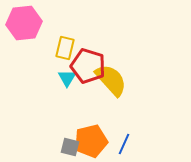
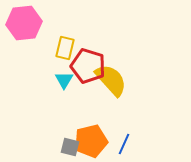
cyan triangle: moved 3 px left, 2 px down
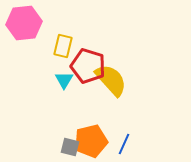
yellow rectangle: moved 2 px left, 2 px up
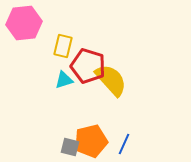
cyan triangle: rotated 42 degrees clockwise
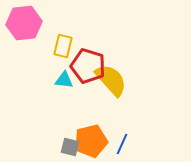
cyan triangle: rotated 24 degrees clockwise
blue line: moved 2 px left
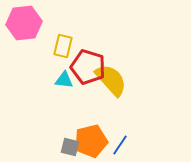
red pentagon: moved 1 px down
blue line: moved 2 px left, 1 px down; rotated 10 degrees clockwise
